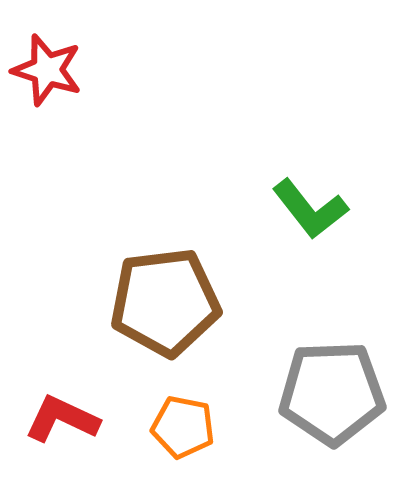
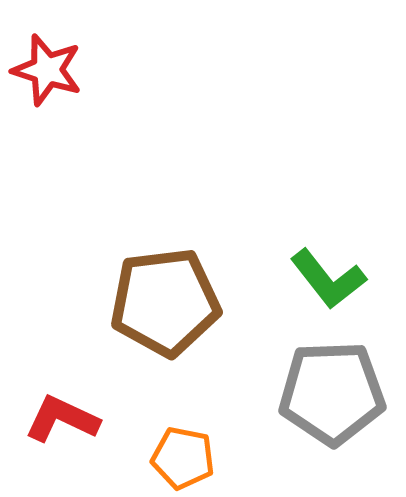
green L-shape: moved 18 px right, 70 px down
orange pentagon: moved 31 px down
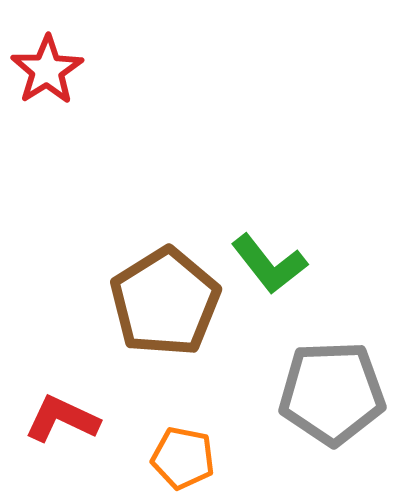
red star: rotated 22 degrees clockwise
green L-shape: moved 59 px left, 15 px up
brown pentagon: rotated 25 degrees counterclockwise
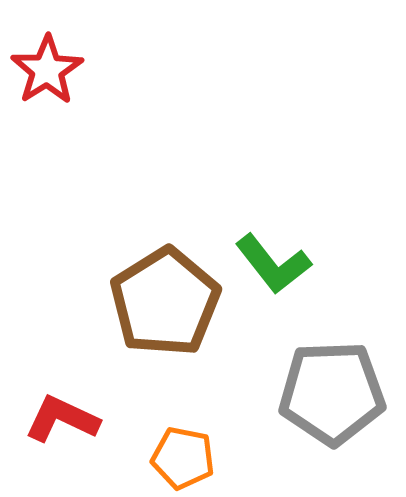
green L-shape: moved 4 px right
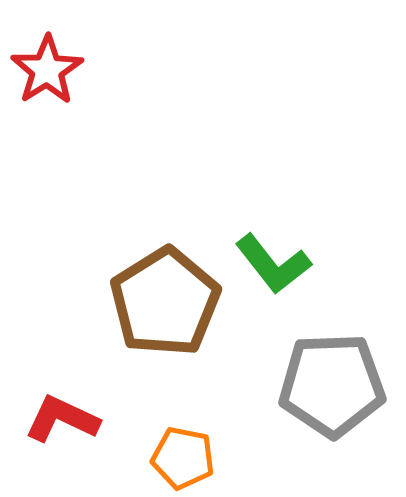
gray pentagon: moved 8 px up
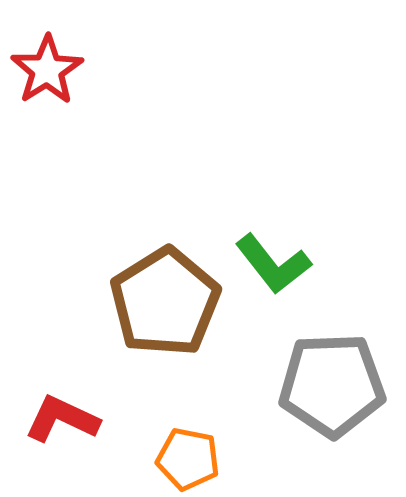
orange pentagon: moved 5 px right, 1 px down
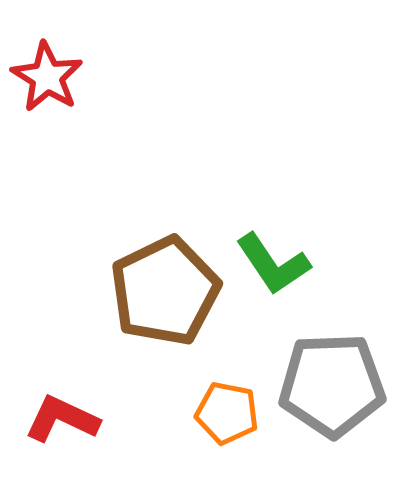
red star: moved 7 px down; rotated 8 degrees counterclockwise
green L-shape: rotated 4 degrees clockwise
brown pentagon: moved 11 px up; rotated 6 degrees clockwise
orange pentagon: moved 39 px right, 46 px up
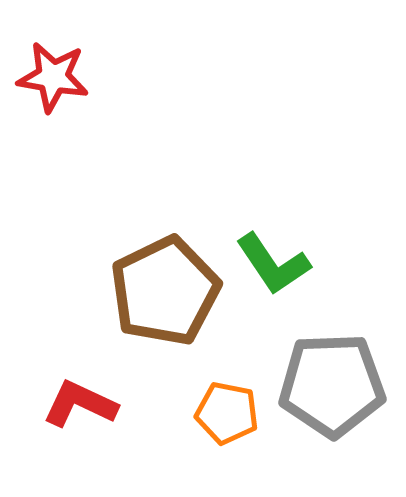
red star: moved 6 px right; rotated 22 degrees counterclockwise
red L-shape: moved 18 px right, 15 px up
